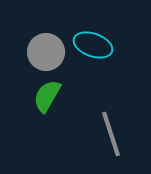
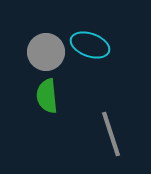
cyan ellipse: moved 3 px left
green semicircle: rotated 36 degrees counterclockwise
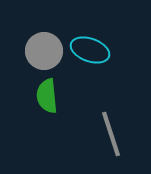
cyan ellipse: moved 5 px down
gray circle: moved 2 px left, 1 px up
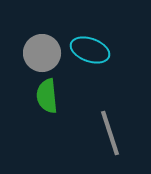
gray circle: moved 2 px left, 2 px down
gray line: moved 1 px left, 1 px up
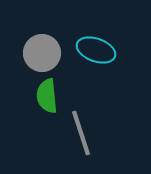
cyan ellipse: moved 6 px right
gray line: moved 29 px left
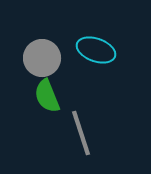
gray circle: moved 5 px down
green semicircle: rotated 16 degrees counterclockwise
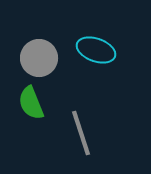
gray circle: moved 3 px left
green semicircle: moved 16 px left, 7 px down
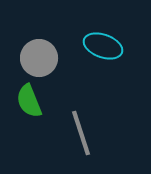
cyan ellipse: moved 7 px right, 4 px up
green semicircle: moved 2 px left, 2 px up
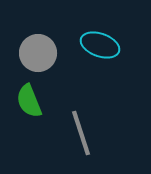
cyan ellipse: moved 3 px left, 1 px up
gray circle: moved 1 px left, 5 px up
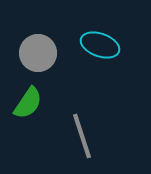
green semicircle: moved 1 px left, 2 px down; rotated 124 degrees counterclockwise
gray line: moved 1 px right, 3 px down
